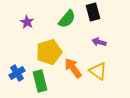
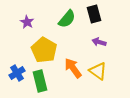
black rectangle: moved 1 px right, 2 px down
yellow pentagon: moved 5 px left, 2 px up; rotated 25 degrees counterclockwise
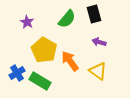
orange arrow: moved 3 px left, 7 px up
green rectangle: rotated 45 degrees counterclockwise
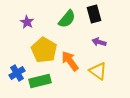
green rectangle: rotated 45 degrees counterclockwise
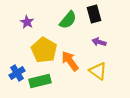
green semicircle: moved 1 px right, 1 px down
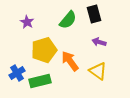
yellow pentagon: rotated 25 degrees clockwise
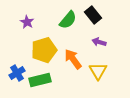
black rectangle: moved 1 px left, 1 px down; rotated 24 degrees counterclockwise
orange arrow: moved 3 px right, 2 px up
yellow triangle: rotated 24 degrees clockwise
green rectangle: moved 1 px up
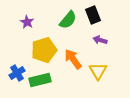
black rectangle: rotated 18 degrees clockwise
purple arrow: moved 1 px right, 2 px up
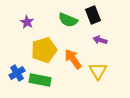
green semicircle: rotated 72 degrees clockwise
green rectangle: rotated 25 degrees clockwise
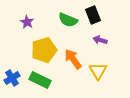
blue cross: moved 5 px left, 5 px down
green rectangle: rotated 15 degrees clockwise
